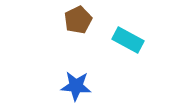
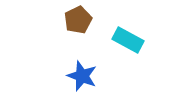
blue star: moved 6 px right, 10 px up; rotated 16 degrees clockwise
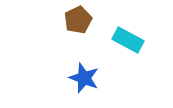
blue star: moved 2 px right, 2 px down
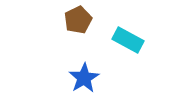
blue star: rotated 20 degrees clockwise
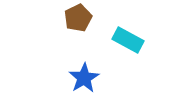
brown pentagon: moved 2 px up
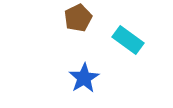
cyan rectangle: rotated 8 degrees clockwise
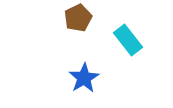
cyan rectangle: rotated 16 degrees clockwise
